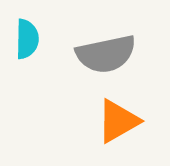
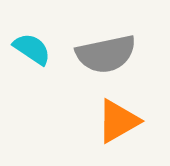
cyan semicircle: moved 5 px right, 10 px down; rotated 57 degrees counterclockwise
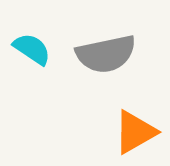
orange triangle: moved 17 px right, 11 px down
